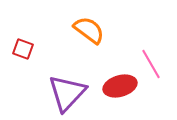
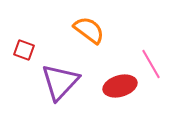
red square: moved 1 px right, 1 px down
purple triangle: moved 7 px left, 11 px up
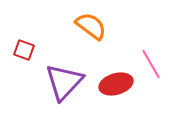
orange semicircle: moved 2 px right, 4 px up
purple triangle: moved 4 px right
red ellipse: moved 4 px left, 2 px up
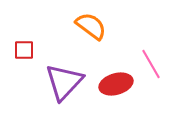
red square: rotated 20 degrees counterclockwise
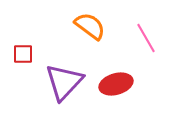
orange semicircle: moved 1 px left
red square: moved 1 px left, 4 px down
pink line: moved 5 px left, 26 px up
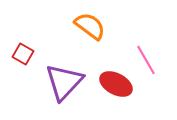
pink line: moved 22 px down
red square: rotated 30 degrees clockwise
red ellipse: rotated 44 degrees clockwise
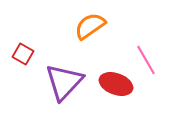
orange semicircle: rotated 72 degrees counterclockwise
red ellipse: rotated 8 degrees counterclockwise
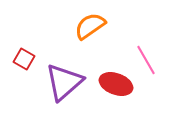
red square: moved 1 px right, 5 px down
purple triangle: rotated 6 degrees clockwise
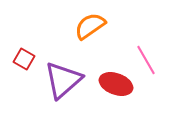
purple triangle: moved 1 px left, 2 px up
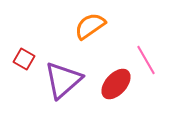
red ellipse: rotated 68 degrees counterclockwise
